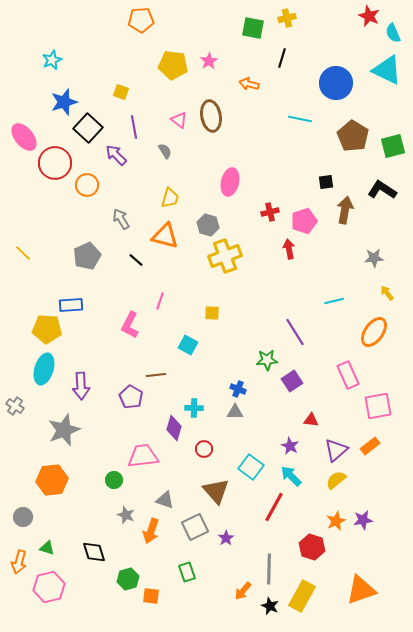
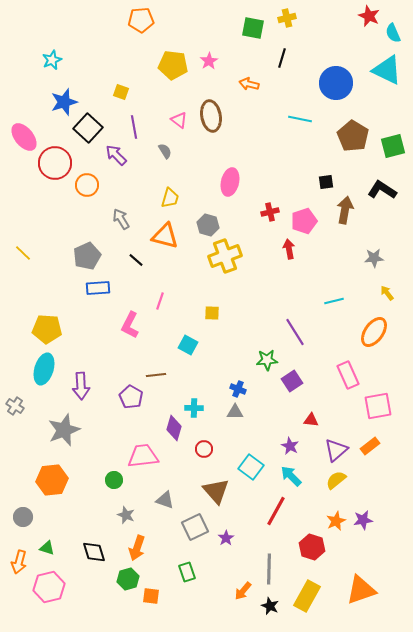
blue rectangle at (71, 305): moved 27 px right, 17 px up
red line at (274, 507): moved 2 px right, 4 px down
orange arrow at (151, 531): moved 14 px left, 17 px down
yellow rectangle at (302, 596): moved 5 px right
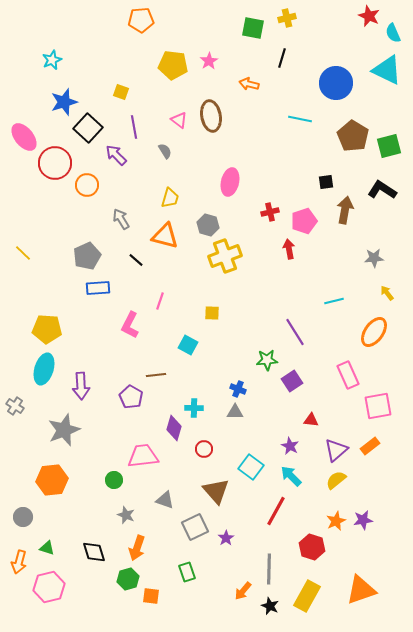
green square at (393, 146): moved 4 px left
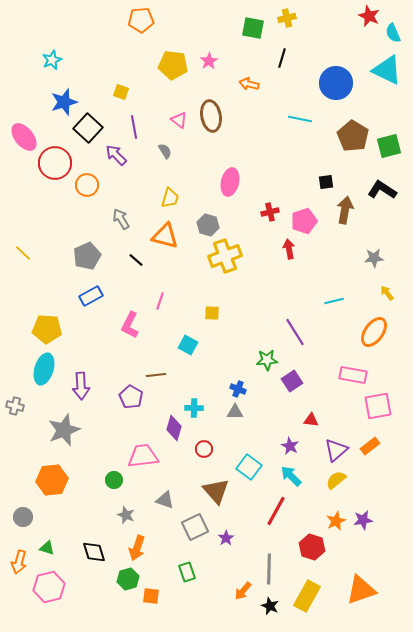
blue rectangle at (98, 288): moved 7 px left, 8 px down; rotated 25 degrees counterclockwise
pink rectangle at (348, 375): moved 5 px right; rotated 56 degrees counterclockwise
gray cross at (15, 406): rotated 18 degrees counterclockwise
cyan square at (251, 467): moved 2 px left
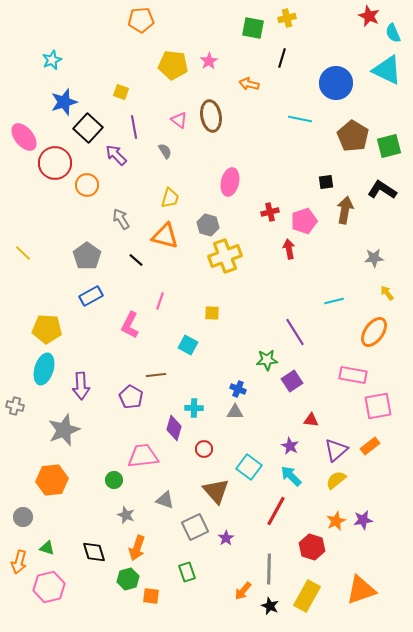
gray pentagon at (87, 256): rotated 12 degrees counterclockwise
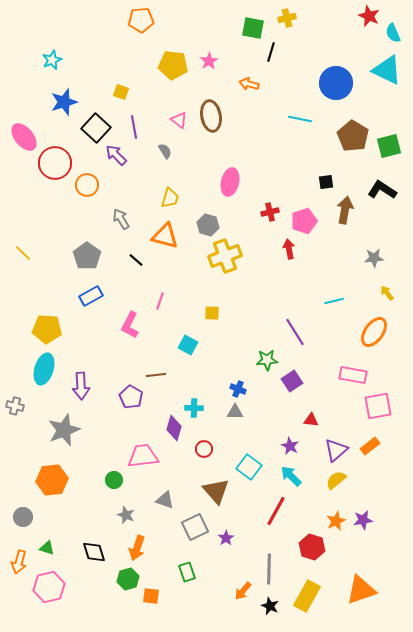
black line at (282, 58): moved 11 px left, 6 px up
black square at (88, 128): moved 8 px right
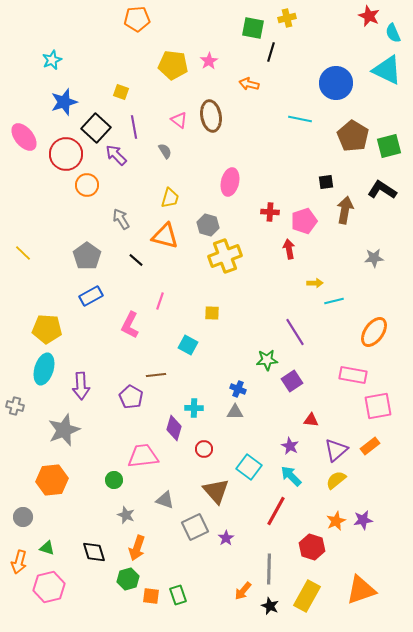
orange pentagon at (141, 20): moved 4 px left, 1 px up
red circle at (55, 163): moved 11 px right, 9 px up
red cross at (270, 212): rotated 18 degrees clockwise
yellow arrow at (387, 293): moved 72 px left, 10 px up; rotated 126 degrees clockwise
green rectangle at (187, 572): moved 9 px left, 23 px down
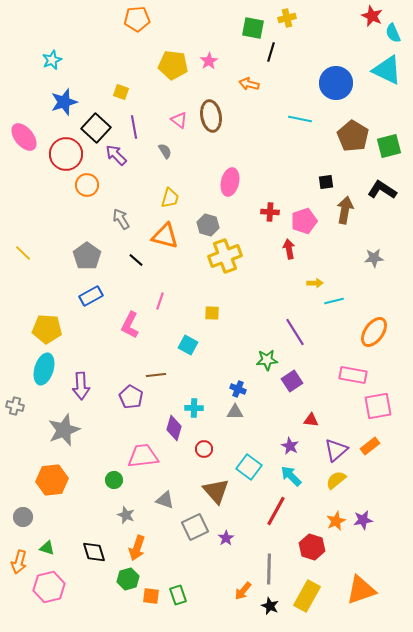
red star at (369, 16): moved 3 px right
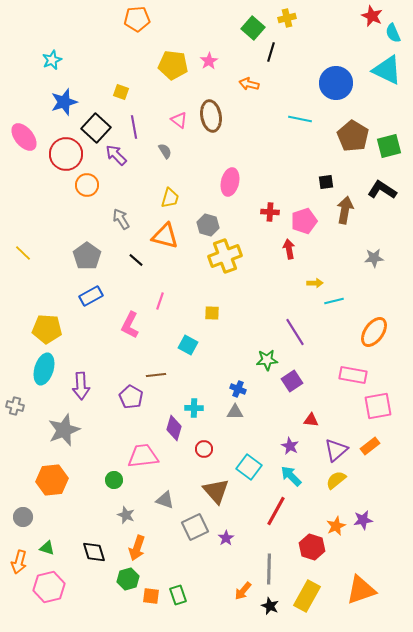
green square at (253, 28): rotated 30 degrees clockwise
orange star at (336, 521): moved 5 px down
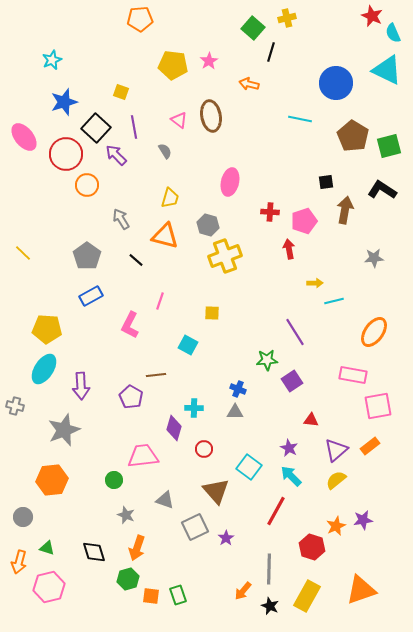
orange pentagon at (137, 19): moved 3 px right
cyan ellipse at (44, 369): rotated 16 degrees clockwise
purple star at (290, 446): moved 1 px left, 2 px down
